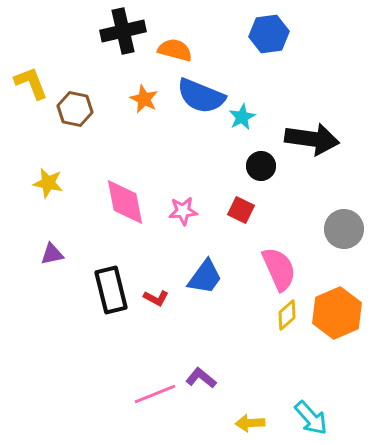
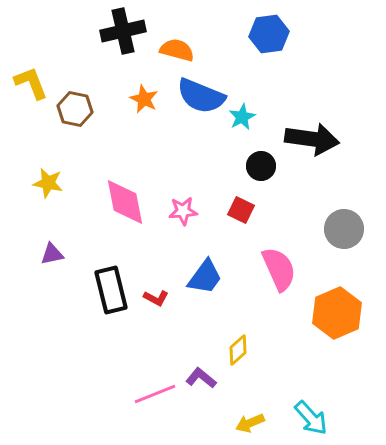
orange semicircle: moved 2 px right
yellow diamond: moved 49 px left, 35 px down
yellow arrow: rotated 20 degrees counterclockwise
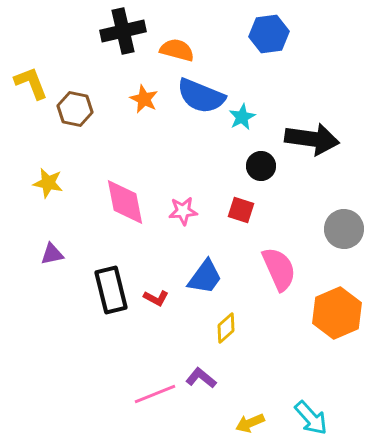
red square: rotated 8 degrees counterclockwise
yellow diamond: moved 12 px left, 22 px up
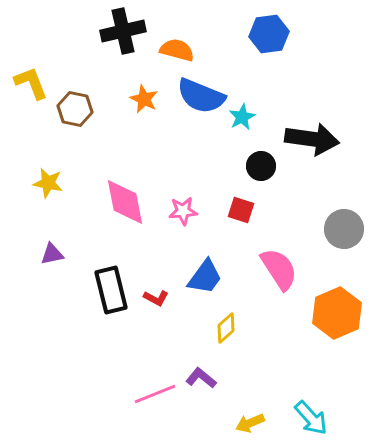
pink semicircle: rotated 9 degrees counterclockwise
